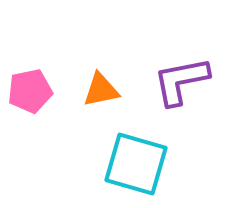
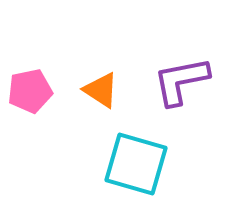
orange triangle: rotated 45 degrees clockwise
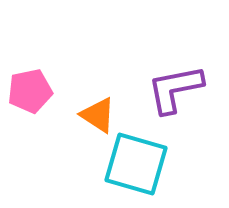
purple L-shape: moved 6 px left, 8 px down
orange triangle: moved 3 px left, 25 px down
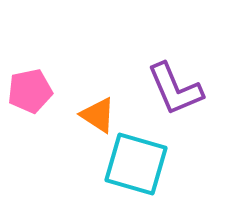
purple L-shape: rotated 102 degrees counterclockwise
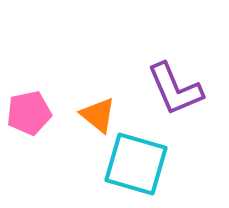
pink pentagon: moved 1 px left, 22 px down
orange triangle: rotated 6 degrees clockwise
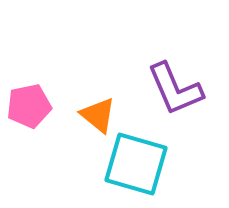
pink pentagon: moved 7 px up
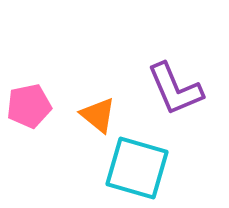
cyan square: moved 1 px right, 4 px down
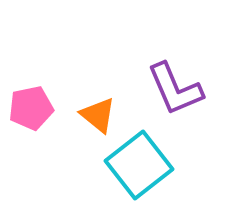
pink pentagon: moved 2 px right, 2 px down
cyan square: moved 2 px right, 3 px up; rotated 36 degrees clockwise
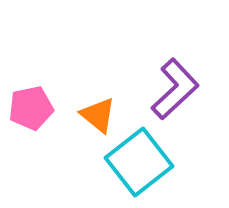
purple L-shape: rotated 110 degrees counterclockwise
cyan square: moved 3 px up
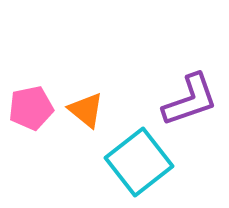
purple L-shape: moved 15 px right, 11 px down; rotated 24 degrees clockwise
orange triangle: moved 12 px left, 5 px up
